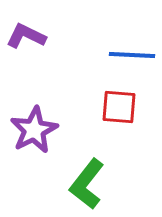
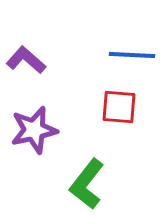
purple L-shape: moved 24 px down; rotated 15 degrees clockwise
purple star: rotated 15 degrees clockwise
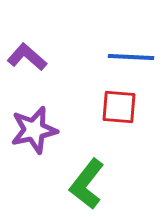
blue line: moved 1 px left, 2 px down
purple L-shape: moved 1 px right, 3 px up
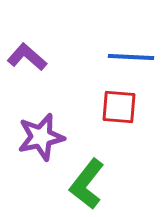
purple star: moved 7 px right, 7 px down
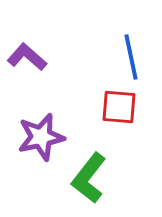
blue line: rotated 75 degrees clockwise
green L-shape: moved 2 px right, 6 px up
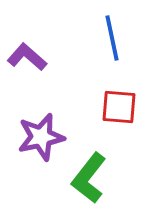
blue line: moved 19 px left, 19 px up
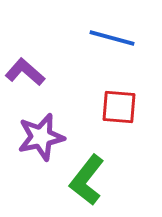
blue line: rotated 63 degrees counterclockwise
purple L-shape: moved 2 px left, 15 px down
green L-shape: moved 2 px left, 2 px down
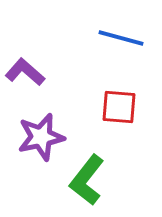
blue line: moved 9 px right
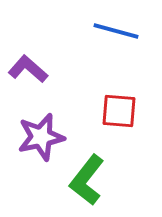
blue line: moved 5 px left, 7 px up
purple L-shape: moved 3 px right, 3 px up
red square: moved 4 px down
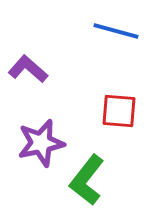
purple star: moved 6 px down
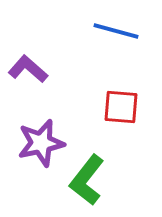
red square: moved 2 px right, 4 px up
